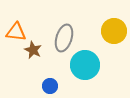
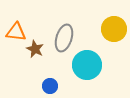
yellow circle: moved 2 px up
brown star: moved 2 px right, 1 px up
cyan circle: moved 2 px right
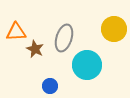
orange triangle: rotated 10 degrees counterclockwise
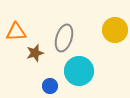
yellow circle: moved 1 px right, 1 px down
brown star: moved 4 px down; rotated 30 degrees clockwise
cyan circle: moved 8 px left, 6 px down
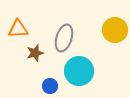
orange triangle: moved 2 px right, 3 px up
